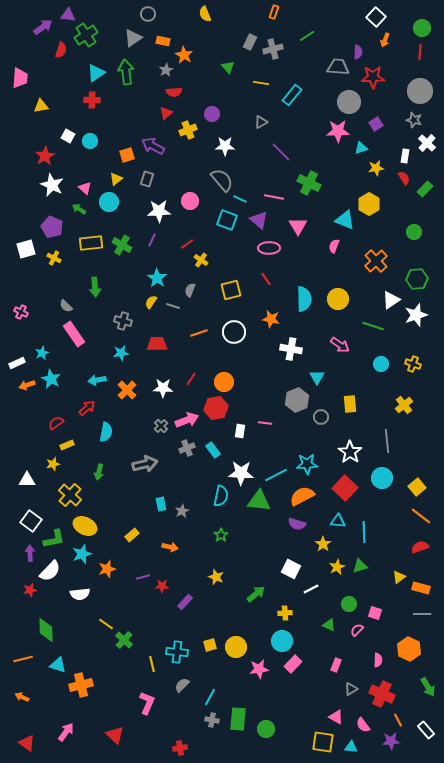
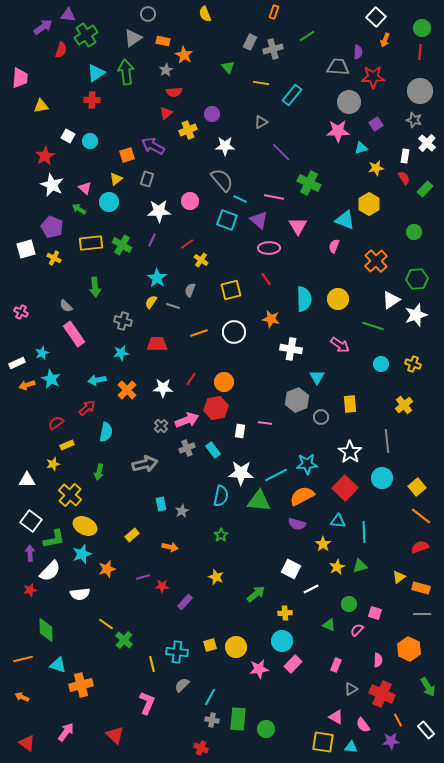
red cross at (180, 748): moved 21 px right; rotated 32 degrees clockwise
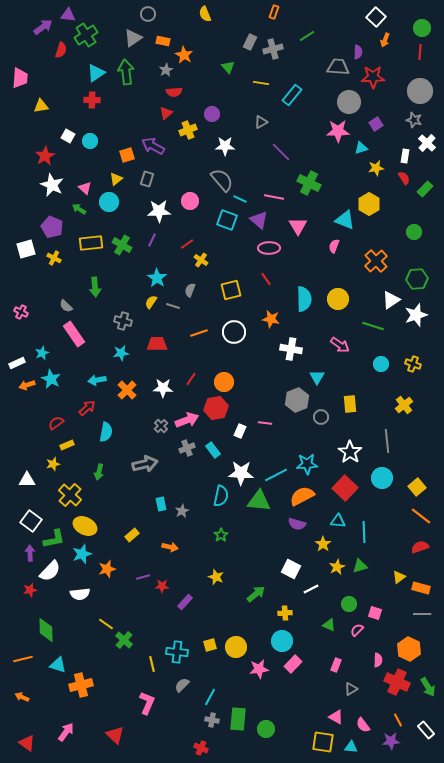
white rectangle at (240, 431): rotated 16 degrees clockwise
red cross at (382, 694): moved 15 px right, 12 px up
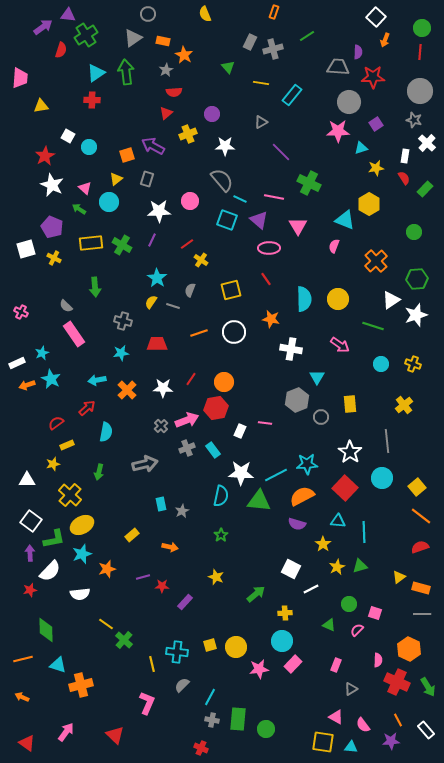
yellow cross at (188, 130): moved 4 px down
cyan circle at (90, 141): moved 1 px left, 6 px down
yellow ellipse at (85, 526): moved 3 px left, 1 px up; rotated 55 degrees counterclockwise
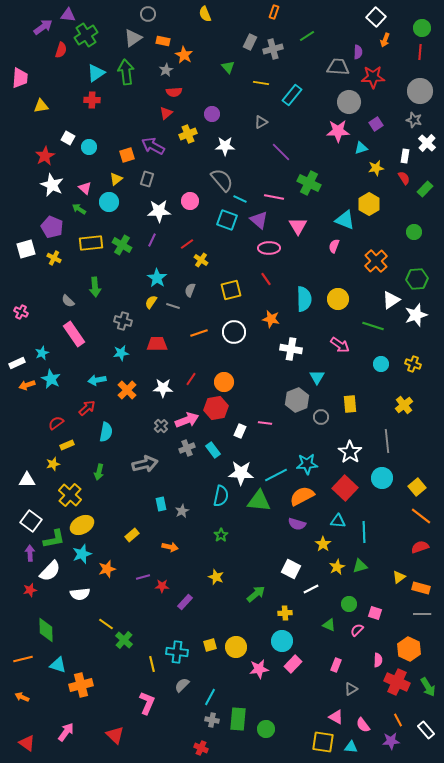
white square at (68, 136): moved 2 px down
gray semicircle at (66, 306): moved 2 px right, 5 px up
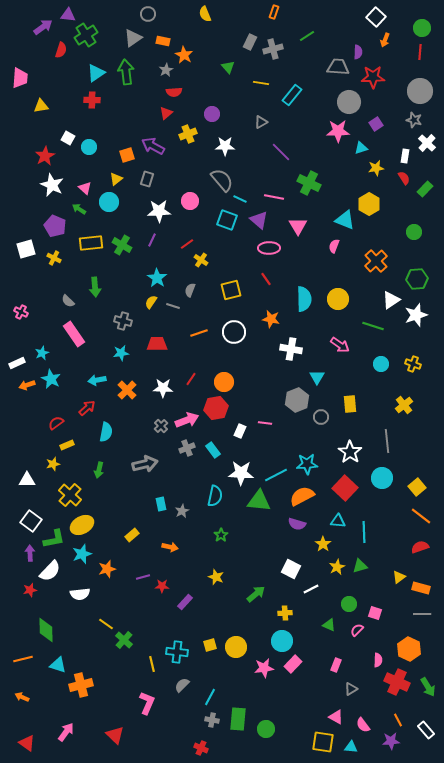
purple pentagon at (52, 227): moved 3 px right, 1 px up
green arrow at (99, 472): moved 2 px up
cyan semicircle at (221, 496): moved 6 px left
pink star at (259, 669): moved 5 px right, 1 px up
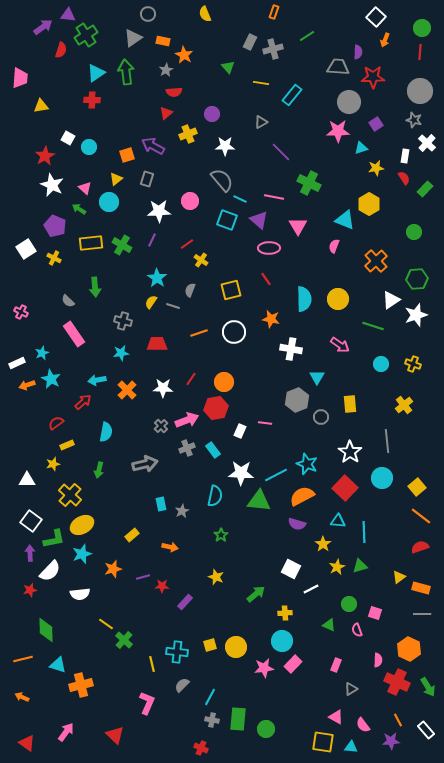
white square at (26, 249): rotated 18 degrees counterclockwise
red arrow at (87, 408): moved 4 px left, 6 px up
cyan star at (307, 464): rotated 25 degrees clockwise
orange star at (107, 569): moved 6 px right
pink semicircle at (357, 630): rotated 64 degrees counterclockwise
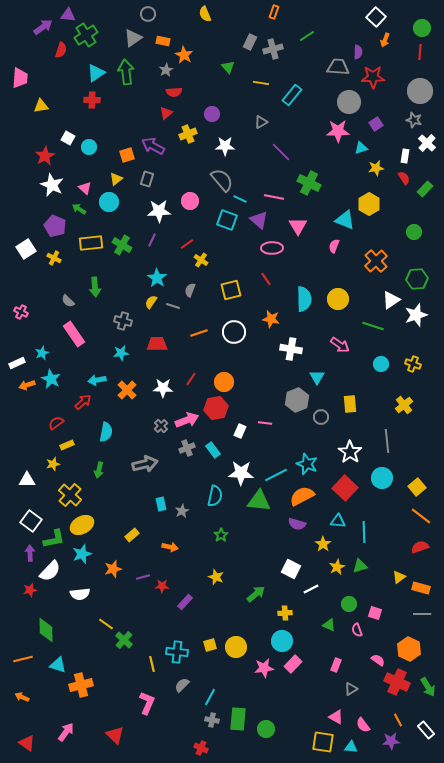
pink ellipse at (269, 248): moved 3 px right
pink semicircle at (378, 660): rotated 56 degrees counterclockwise
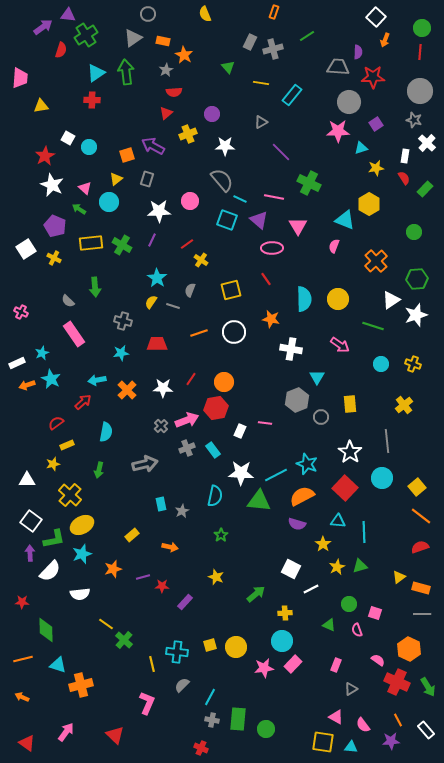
red star at (30, 590): moved 8 px left, 12 px down; rotated 16 degrees clockwise
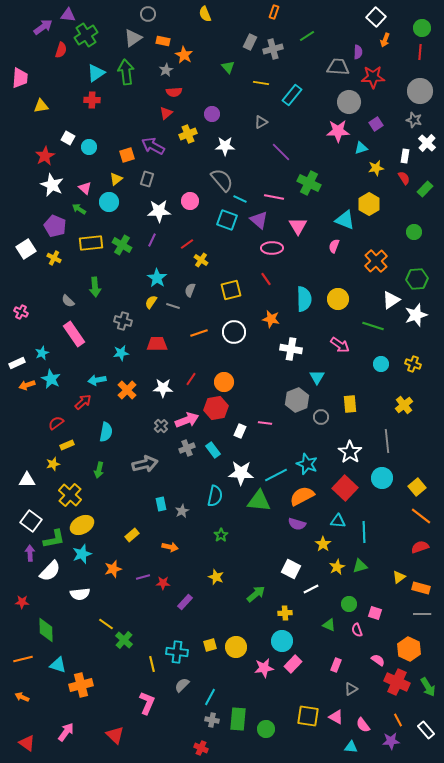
red star at (162, 586): moved 1 px right, 3 px up
yellow square at (323, 742): moved 15 px left, 26 px up
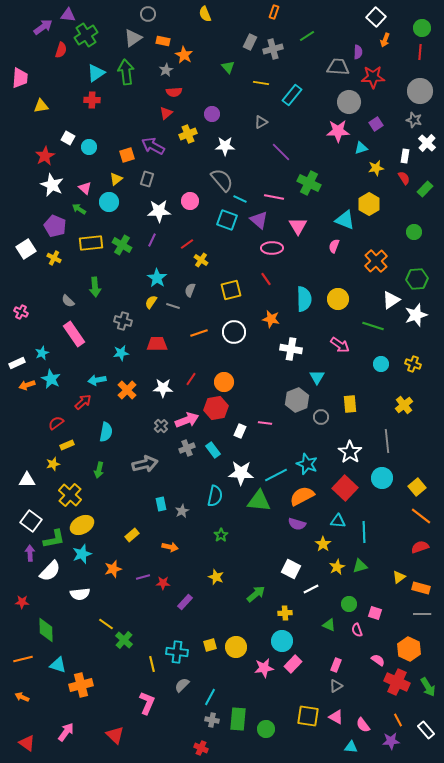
gray triangle at (351, 689): moved 15 px left, 3 px up
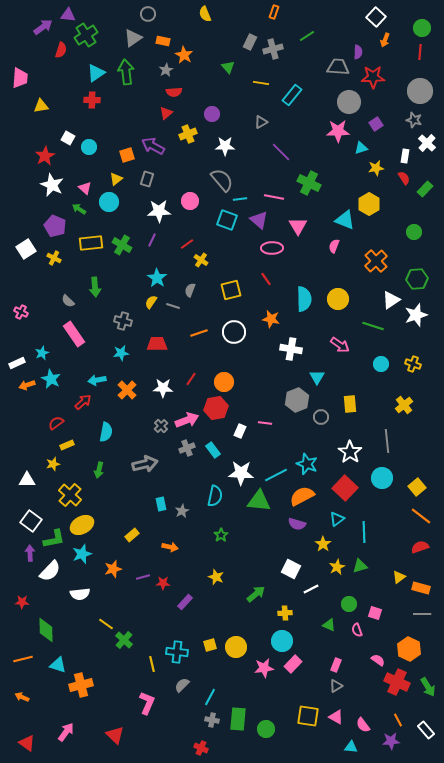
cyan line at (240, 199): rotated 32 degrees counterclockwise
cyan triangle at (338, 521): moved 1 px left, 2 px up; rotated 42 degrees counterclockwise
